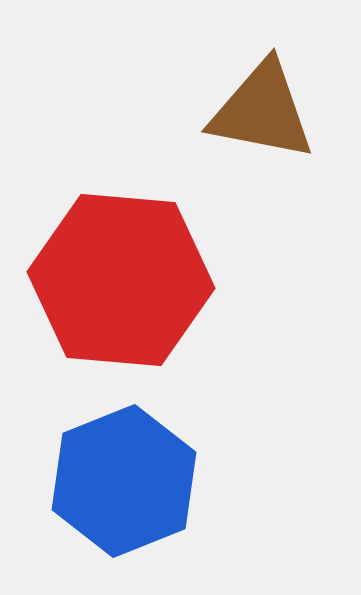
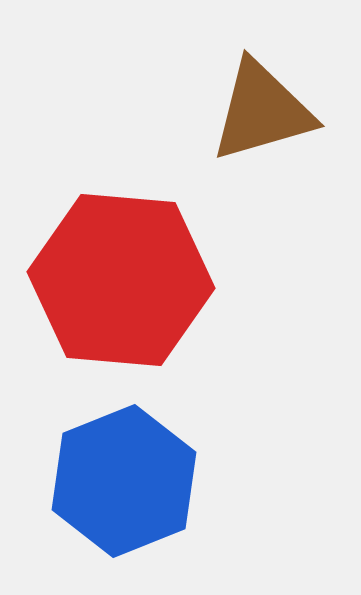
brown triangle: rotated 27 degrees counterclockwise
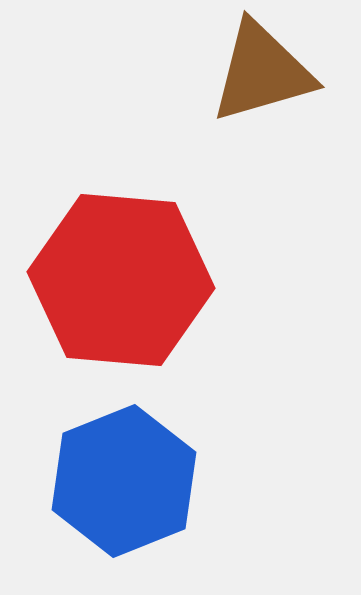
brown triangle: moved 39 px up
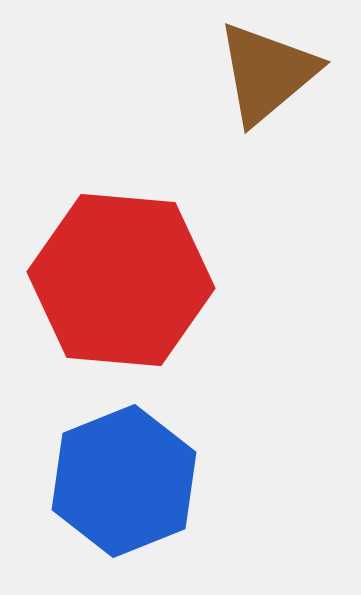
brown triangle: moved 5 px right, 1 px down; rotated 24 degrees counterclockwise
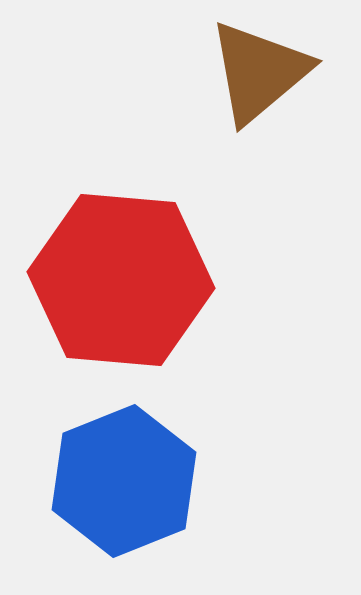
brown triangle: moved 8 px left, 1 px up
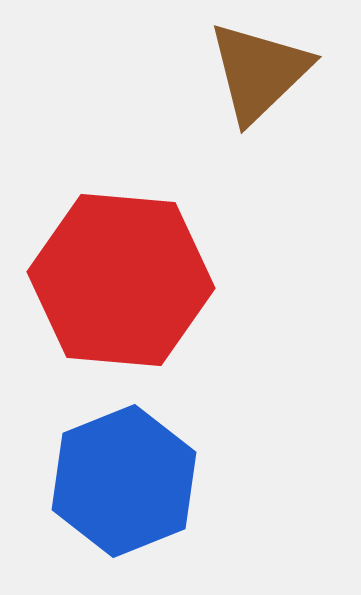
brown triangle: rotated 4 degrees counterclockwise
